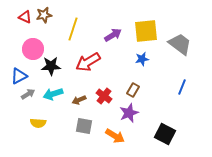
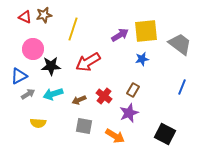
purple arrow: moved 7 px right
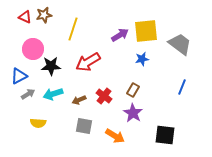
purple star: moved 4 px right; rotated 18 degrees counterclockwise
black square: moved 1 px down; rotated 20 degrees counterclockwise
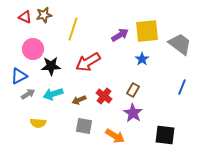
yellow square: moved 1 px right
blue star: rotated 24 degrees counterclockwise
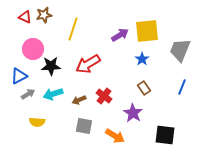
gray trapezoid: moved 6 px down; rotated 105 degrees counterclockwise
red arrow: moved 2 px down
brown rectangle: moved 11 px right, 2 px up; rotated 64 degrees counterclockwise
yellow semicircle: moved 1 px left, 1 px up
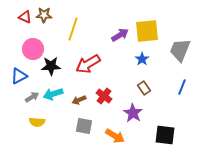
brown star: rotated 14 degrees clockwise
gray arrow: moved 4 px right, 3 px down
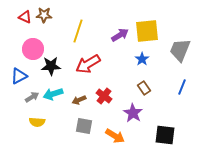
yellow line: moved 5 px right, 2 px down
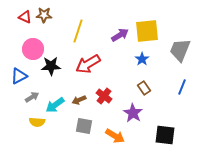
cyan arrow: moved 2 px right, 11 px down; rotated 18 degrees counterclockwise
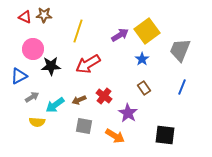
yellow square: rotated 30 degrees counterclockwise
purple star: moved 5 px left
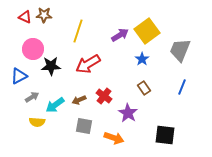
orange arrow: moved 1 px left, 2 px down; rotated 12 degrees counterclockwise
